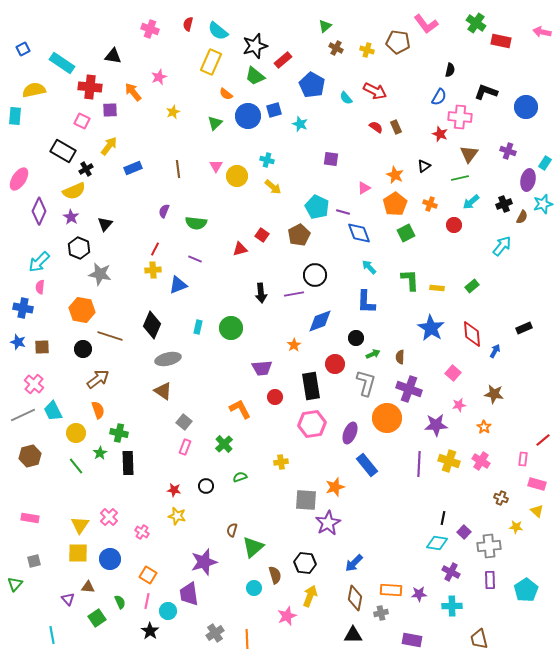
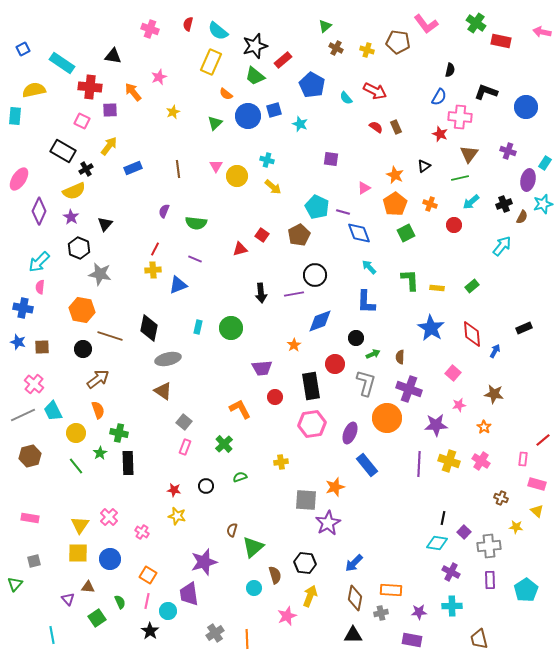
black diamond at (152, 325): moved 3 px left, 3 px down; rotated 12 degrees counterclockwise
purple star at (419, 594): moved 18 px down
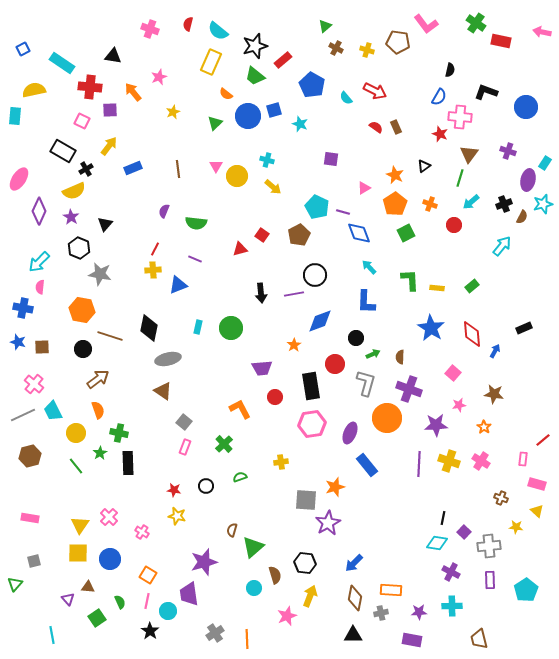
green line at (460, 178): rotated 60 degrees counterclockwise
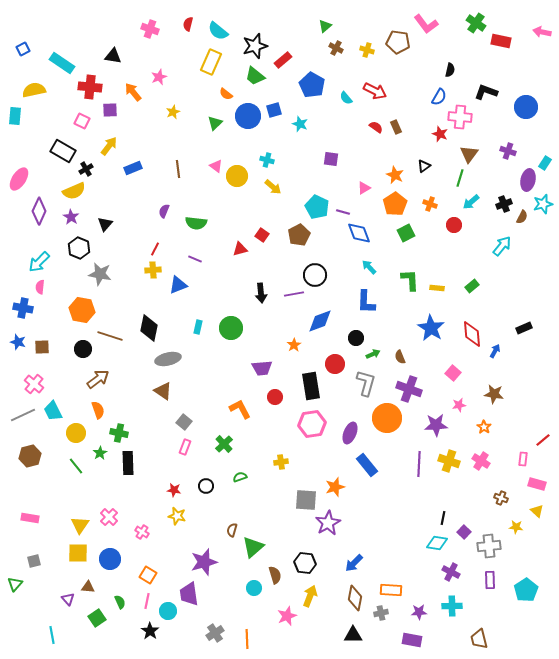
pink triangle at (216, 166): rotated 24 degrees counterclockwise
brown semicircle at (400, 357): rotated 24 degrees counterclockwise
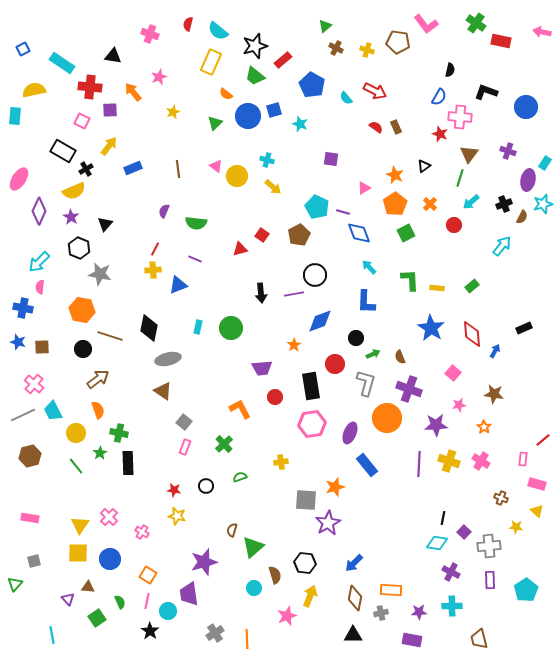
pink cross at (150, 29): moved 5 px down
orange cross at (430, 204): rotated 24 degrees clockwise
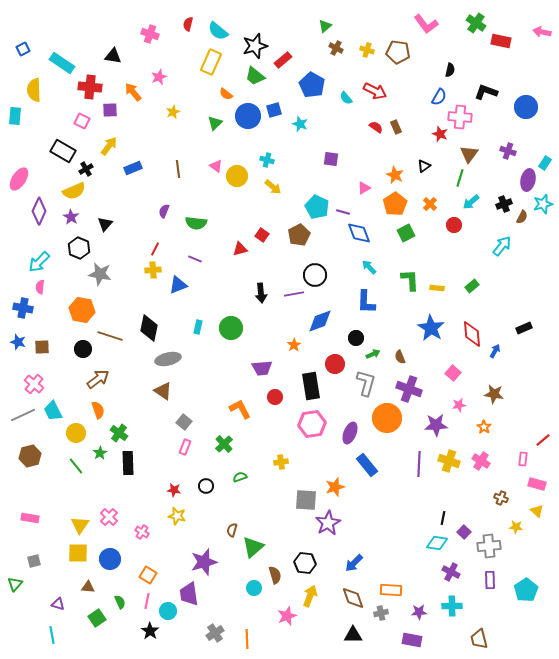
brown pentagon at (398, 42): moved 10 px down
yellow semicircle at (34, 90): rotated 80 degrees counterclockwise
green cross at (119, 433): rotated 24 degrees clockwise
brown diamond at (355, 598): moved 2 px left; rotated 30 degrees counterclockwise
purple triangle at (68, 599): moved 10 px left, 5 px down; rotated 32 degrees counterclockwise
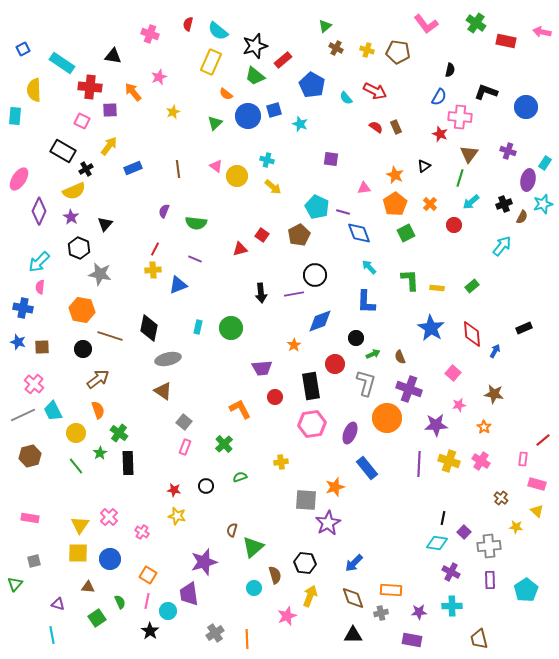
red rectangle at (501, 41): moved 5 px right
pink triangle at (364, 188): rotated 24 degrees clockwise
blue rectangle at (367, 465): moved 3 px down
brown cross at (501, 498): rotated 16 degrees clockwise
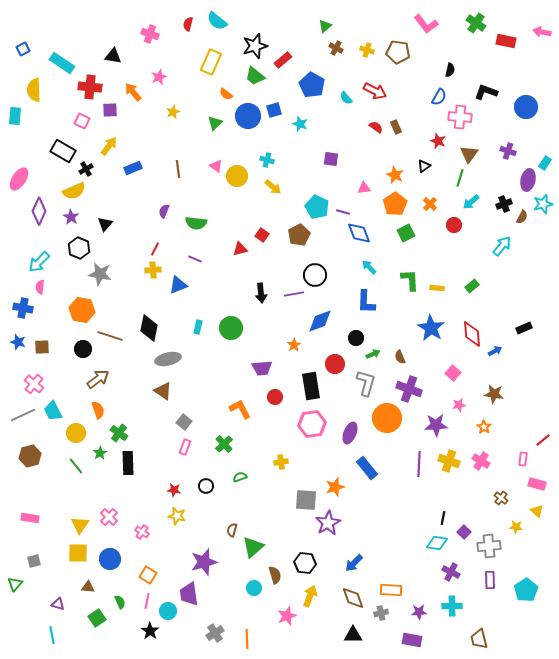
cyan semicircle at (218, 31): moved 1 px left, 10 px up
red star at (440, 134): moved 2 px left, 7 px down
blue arrow at (495, 351): rotated 32 degrees clockwise
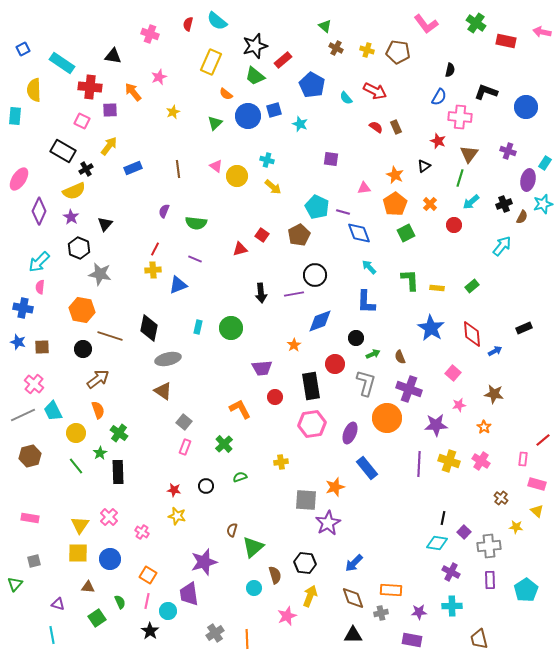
green triangle at (325, 26): rotated 40 degrees counterclockwise
black rectangle at (128, 463): moved 10 px left, 9 px down
